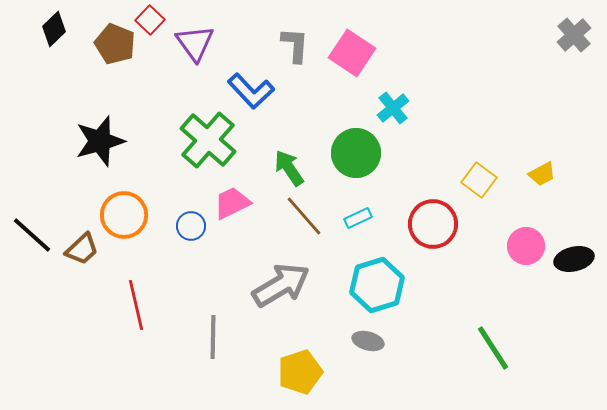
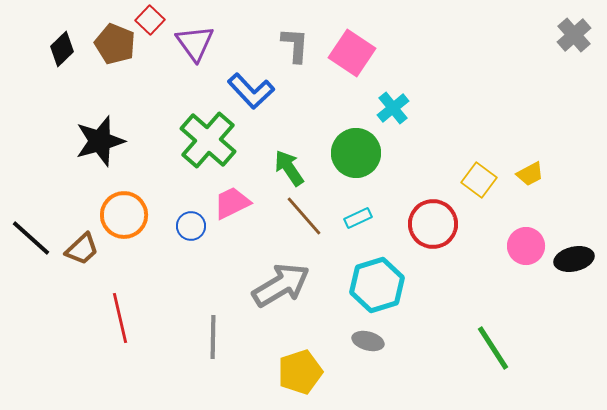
black diamond: moved 8 px right, 20 px down
yellow trapezoid: moved 12 px left
black line: moved 1 px left, 3 px down
red line: moved 16 px left, 13 px down
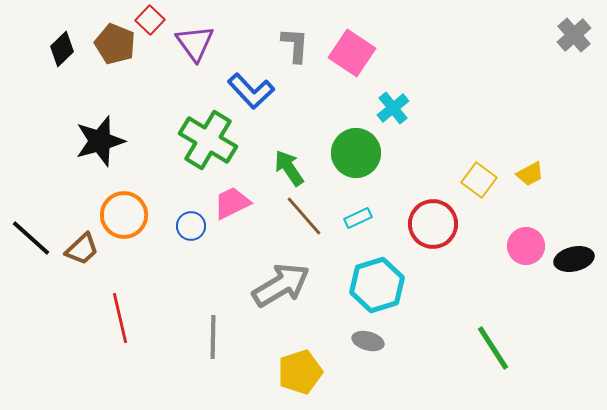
green cross: rotated 10 degrees counterclockwise
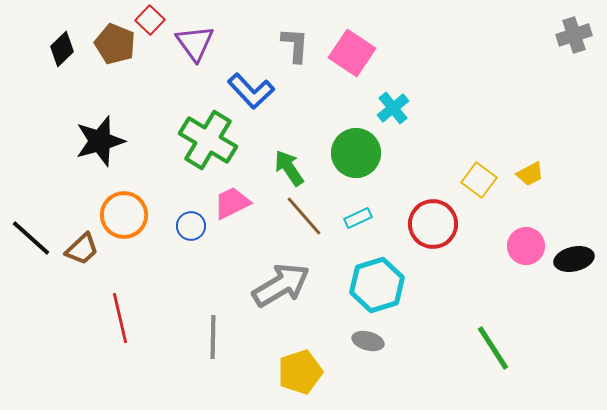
gray cross: rotated 24 degrees clockwise
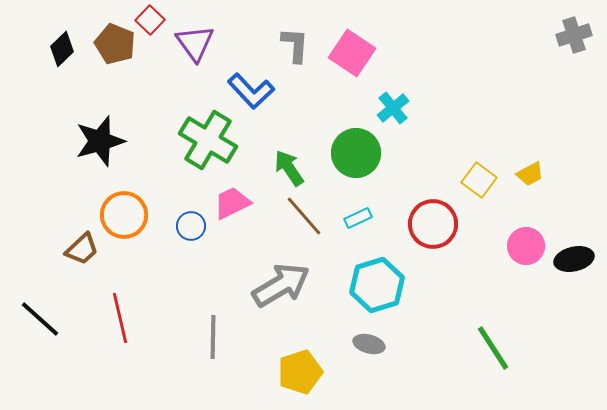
black line: moved 9 px right, 81 px down
gray ellipse: moved 1 px right, 3 px down
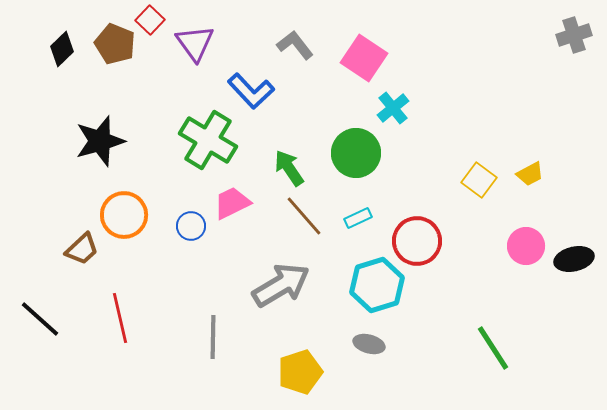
gray L-shape: rotated 42 degrees counterclockwise
pink square: moved 12 px right, 5 px down
red circle: moved 16 px left, 17 px down
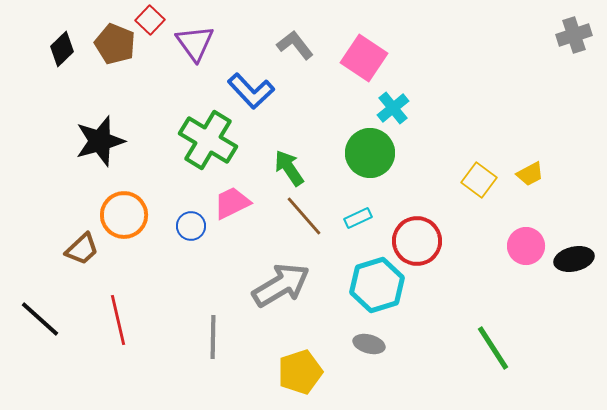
green circle: moved 14 px right
red line: moved 2 px left, 2 px down
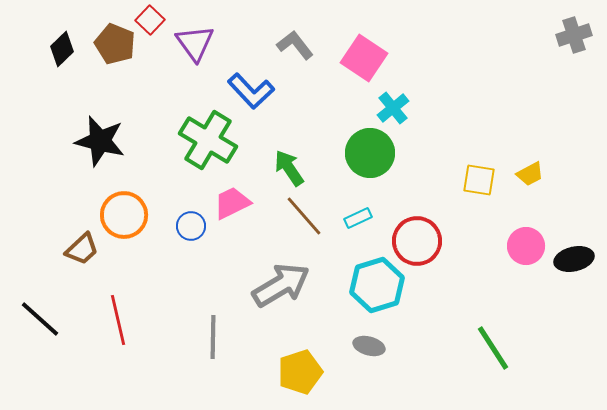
black star: rotated 30 degrees clockwise
yellow square: rotated 28 degrees counterclockwise
gray ellipse: moved 2 px down
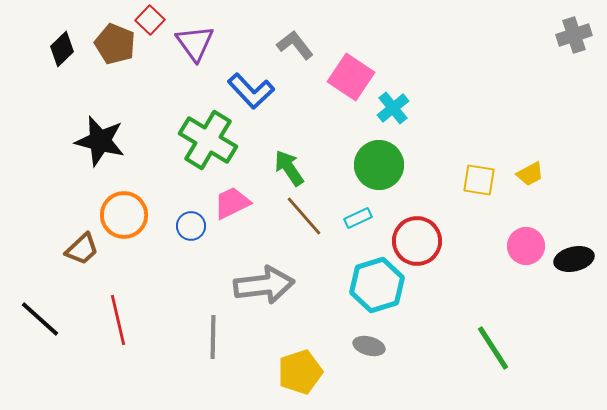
pink square: moved 13 px left, 19 px down
green circle: moved 9 px right, 12 px down
gray arrow: moved 17 px left; rotated 24 degrees clockwise
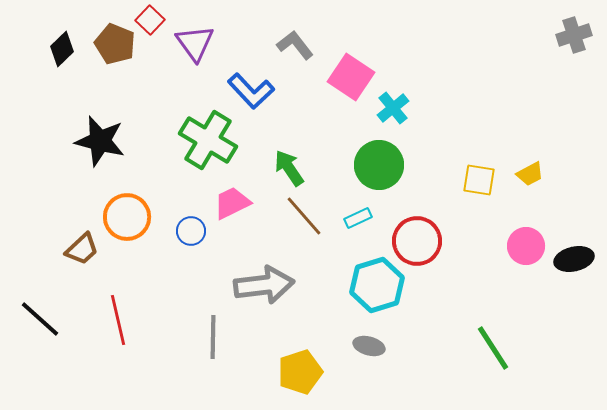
orange circle: moved 3 px right, 2 px down
blue circle: moved 5 px down
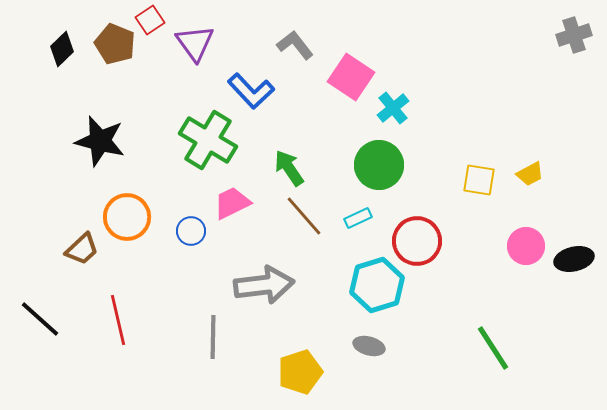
red square: rotated 12 degrees clockwise
